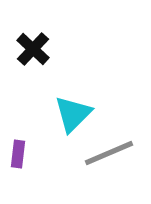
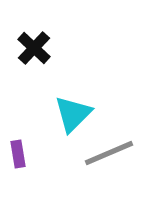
black cross: moved 1 px right, 1 px up
purple rectangle: rotated 16 degrees counterclockwise
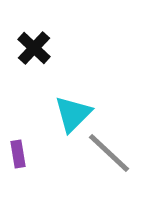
gray line: rotated 66 degrees clockwise
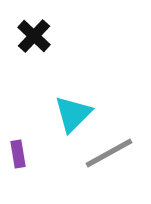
black cross: moved 12 px up
gray line: rotated 72 degrees counterclockwise
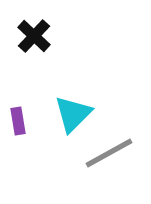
purple rectangle: moved 33 px up
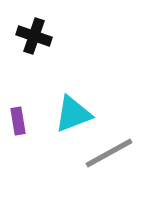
black cross: rotated 24 degrees counterclockwise
cyan triangle: rotated 24 degrees clockwise
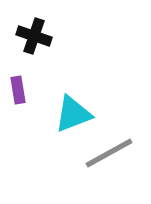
purple rectangle: moved 31 px up
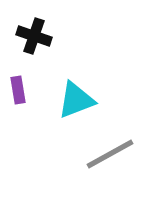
cyan triangle: moved 3 px right, 14 px up
gray line: moved 1 px right, 1 px down
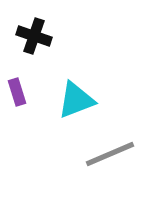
purple rectangle: moved 1 px left, 2 px down; rotated 8 degrees counterclockwise
gray line: rotated 6 degrees clockwise
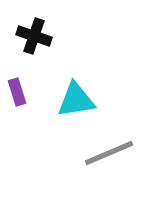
cyan triangle: rotated 12 degrees clockwise
gray line: moved 1 px left, 1 px up
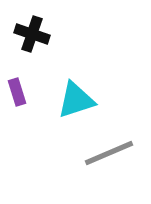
black cross: moved 2 px left, 2 px up
cyan triangle: rotated 9 degrees counterclockwise
